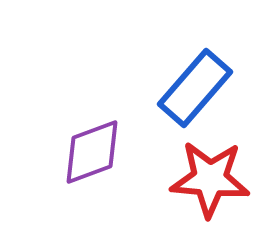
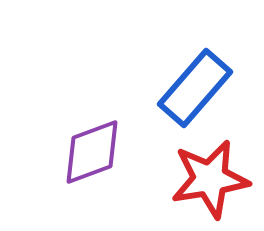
red star: rotated 14 degrees counterclockwise
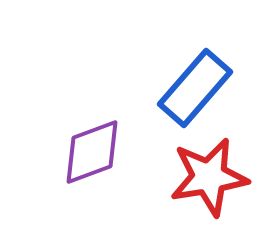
red star: moved 1 px left, 2 px up
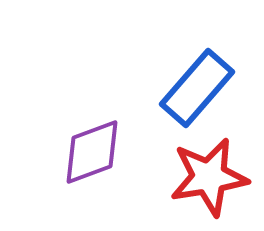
blue rectangle: moved 2 px right
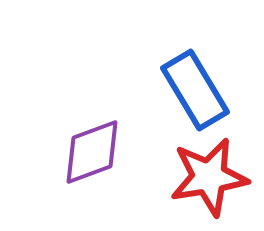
blue rectangle: moved 2 px left, 2 px down; rotated 72 degrees counterclockwise
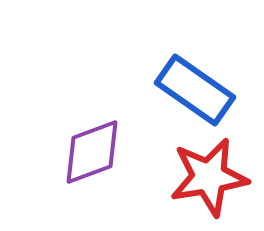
blue rectangle: rotated 24 degrees counterclockwise
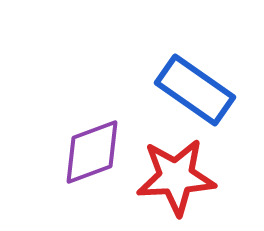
red star: moved 33 px left; rotated 6 degrees clockwise
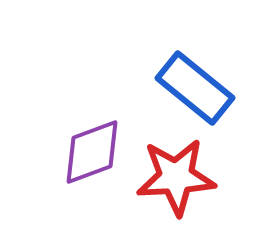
blue rectangle: moved 2 px up; rotated 4 degrees clockwise
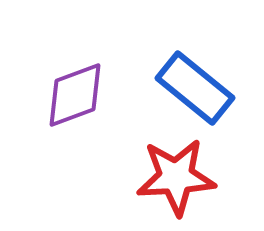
purple diamond: moved 17 px left, 57 px up
